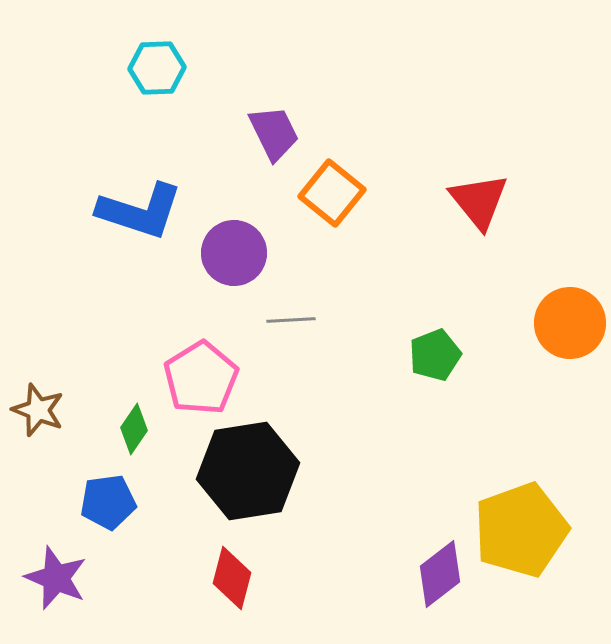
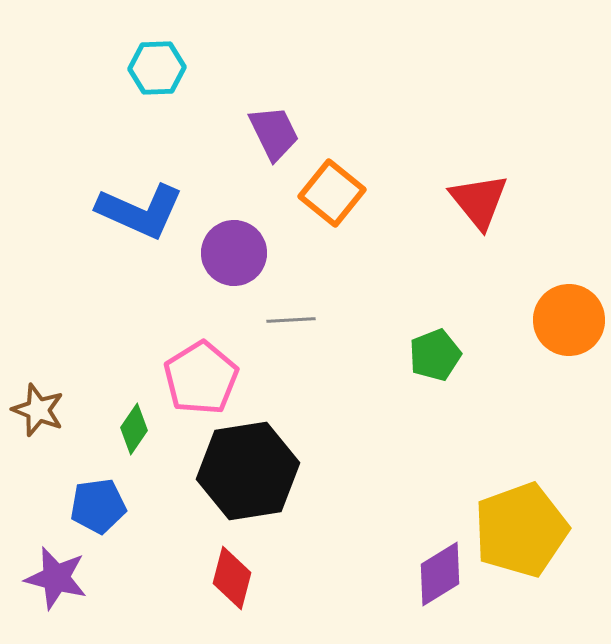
blue L-shape: rotated 6 degrees clockwise
orange circle: moved 1 px left, 3 px up
blue pentagon: moved 10 px left, 4 px down
purple diamond: rotated 6 degrees clockwise
purple star: rotated 8 degrees counterclockwise
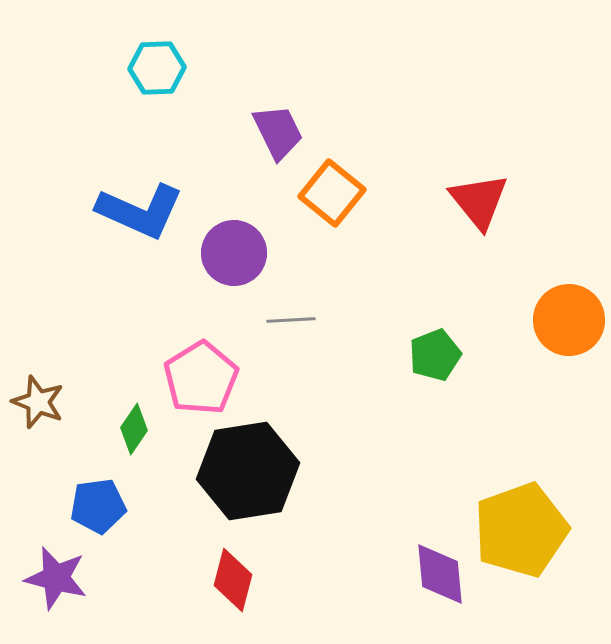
purple trapezoid: moved 4 px right, 1 px up
brown star: moved 8 px up
purple diamond: rotated 64 degrees counterclockwise
red diamond: moved 1 px right, 2 px down
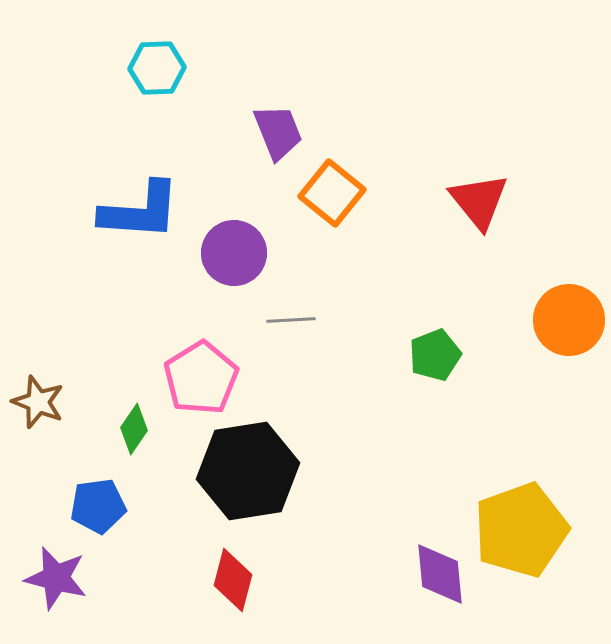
purple trapezoid: rotated 4 degrees clockwise
blue L-shape: rotated 20 degrees counterclockwise
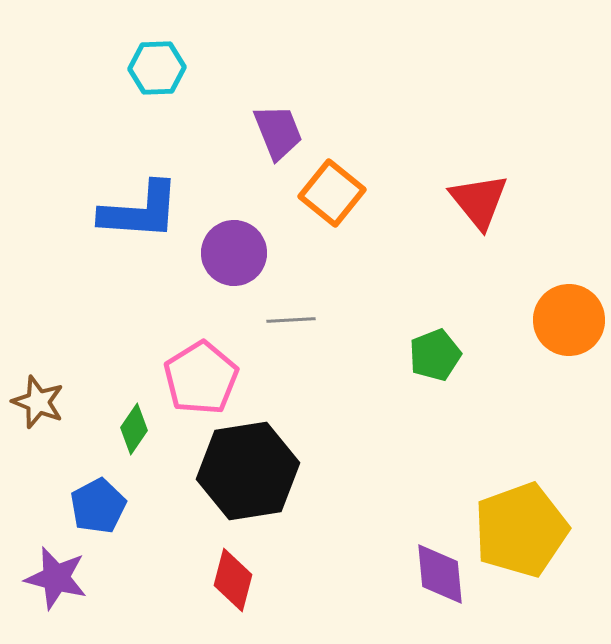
blue pentagon: rotated 20 degrees counterclockwise
